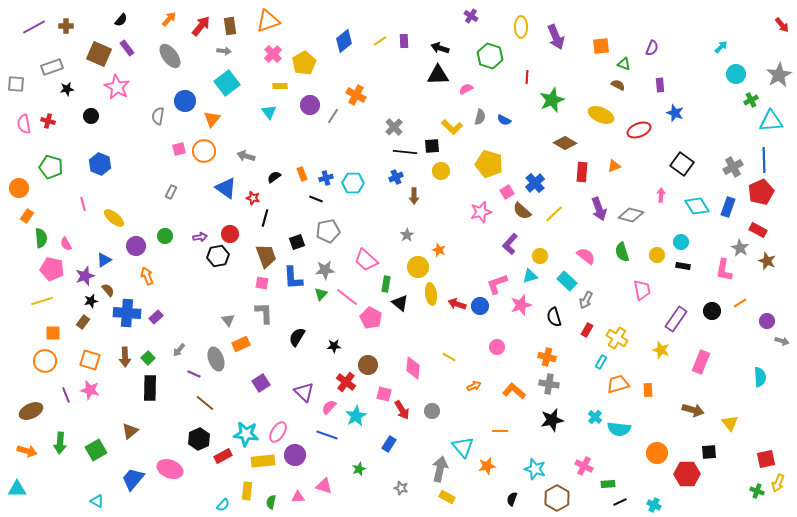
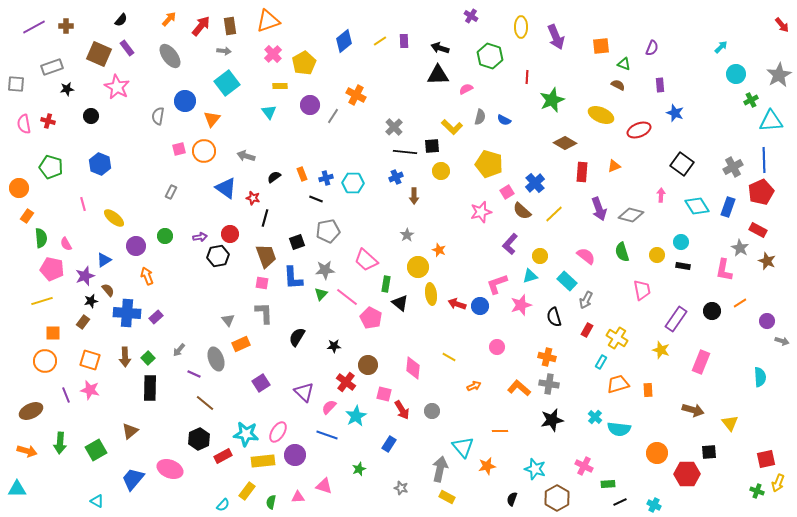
orange L-shape at (514, 391): moved 5 px right, 3 px up
yellow rectangle at (247, 491): rotated 30 degrees clockwise
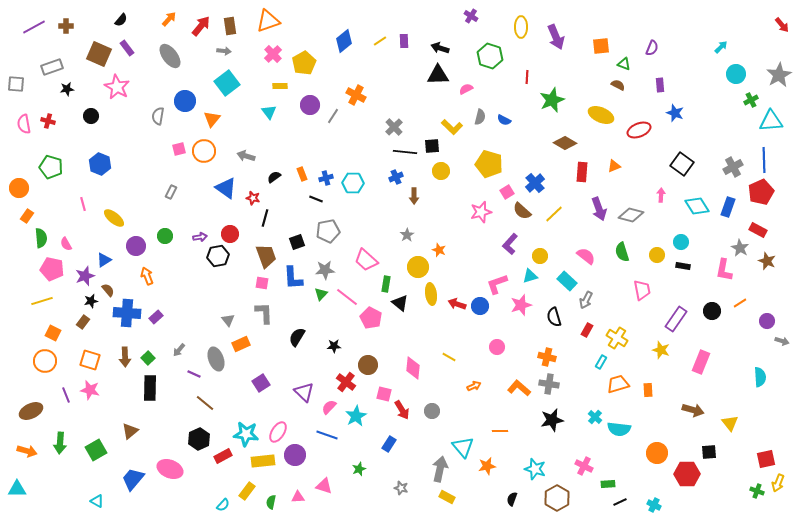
orange square at (53, 333): rotated 28 degrees clockwise
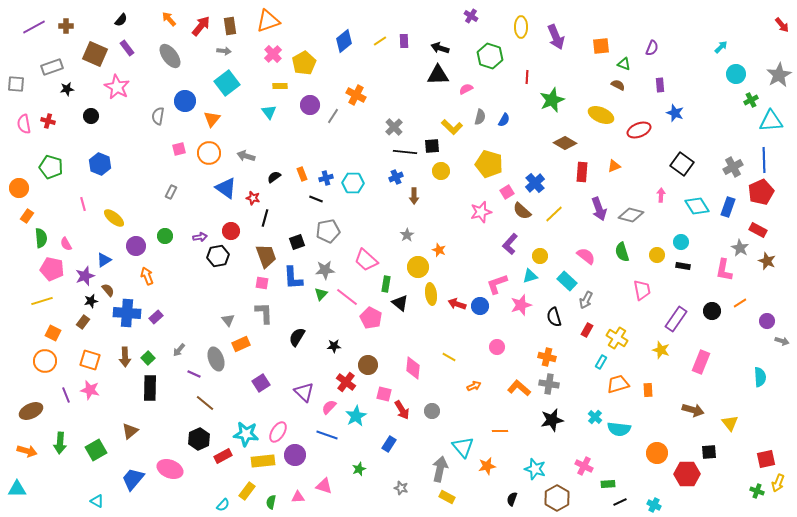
orange arrow at (169, 19): rotated 84 degrees counterclockwise
brown square at (99, 54): moved 4 px left
blue semicircle at (504, 120): rotated 88 degrees counterclockwise
orange circle at (204, 151): moved 5 px right, 2 px down
red circle at (230, 234): moved 1 px right, 3 px up
